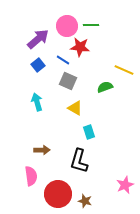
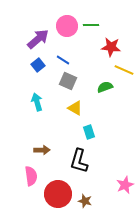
red star: moved 31 px right
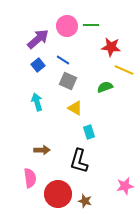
pink semicircle: moved 1 px left, 2 px down
pink star: moved 1 px down; rotated 12 degrees clockwise
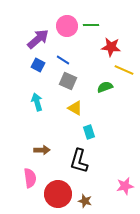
blue square: rotated 24 degrees counterclockwise
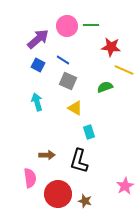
brown arrow: moved 5 px right, 5 px down
pink star: rotated 18 degrees counterclockwise
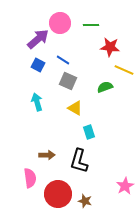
pink circle: moved 7 px left, 3 px up
red star: moved 1 px left
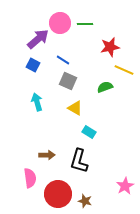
green line: moved 6 px left, 1 px up
red star: rotated 18 degrees counterclockwise
blue square: moved 5 px left
cyan rectangle: rotated 40 degrees counterclockwise
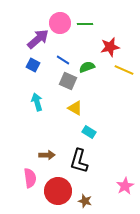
green semicircle: moved 18 px left, 20 px up
red circle: moved 3 px up
